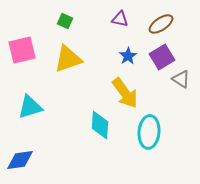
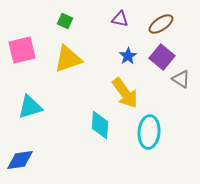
purple square: rotated 20 degrees counterclockwise
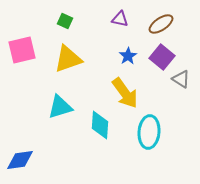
cyan triangle: moved 30 px right
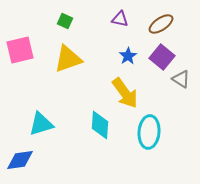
pink square: moved 2 px left
cyan triangle: moved 19 px left, 17 px down
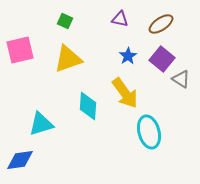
purple square: moved 2 px down
cyan diamond: moved 12 px left, 19 px up
cyan ellipse: rotated 20 degrees counterclockwise
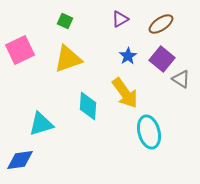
purple triangle: rotated 42 degrees counterclockwise
pink square: rotated 12 degrees counterclockwise
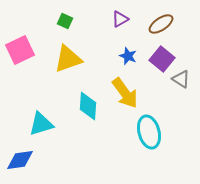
blue star: rotated 18 degrees counterclockwise
